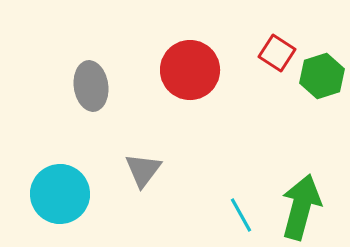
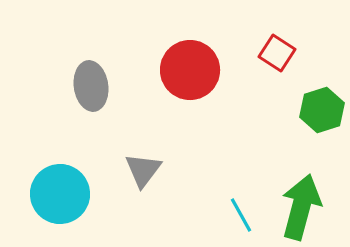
green hexagon: moved 34 px down
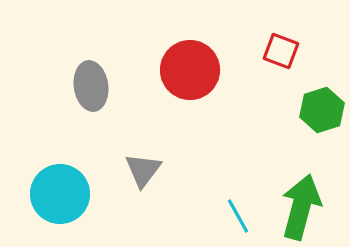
red square: moved 4 px right, 2 px up; rotated 12 degrees counterclockwise
cyan line: moved 3 px left, 1 px down
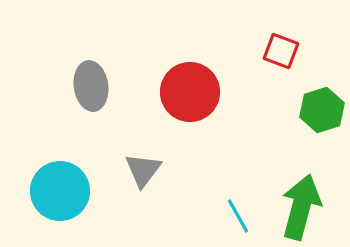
red circle: moved 22 px down
cyan circle: moved 3 px up
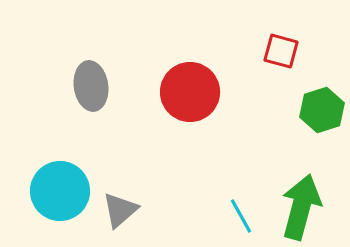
red square: rotated 6 degrees counterclockwise
gray triangle: moved 23 px left, 40 px down; rotated 12 degrees clockwise
cyan line: moved 3 px right
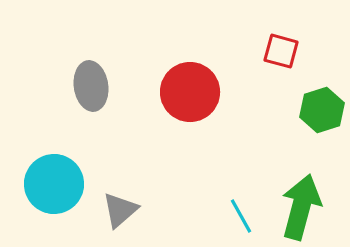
cyan circle: moved 6 px left, 7 px up
